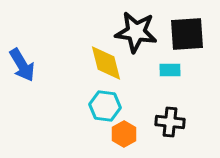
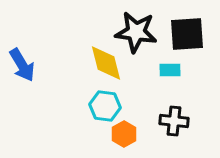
black cross: moved 4 px right, 1 px up
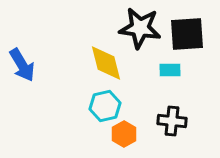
black star: moved 4 px right, 4 px up
cyan hexagon: rotated 20 degrees counterclockwise
black cross: moved 2 px left
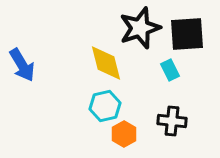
black star: rotated 27 degrees counterclockwise
cyan rectangle: rotated 65 degrees clockwise
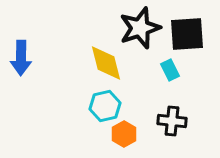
blue arrow: moved 1 px left, 7 px up; rotated 32 degrees clockwise
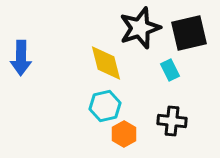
black square: moved 2 px right, 1 px up; rotated 9 degrees counterclockwise
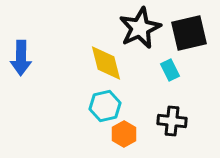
black star: rotated 6 degrees counterclockwise
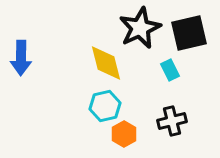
black cross: rotated 20 degrees counterclockwise
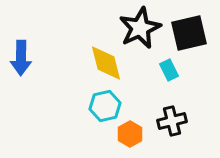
cyan rectangle: moved 1 px left
orange hexagon: moved 6 px right
